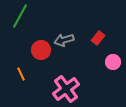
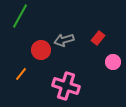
orange line: rotated 64 degrees clockwise
pink cross: moved 3 px up; rotated 36 degrees counterclockwise
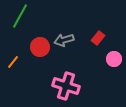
red circle: moved 1 px left, 3 px up
pink circle: moved 1 px right, 3 px up
orange line: moved 8 px left, 12 px up
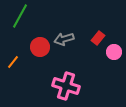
gray arrow: moved 1 px up
pink circle: moved 7 px up
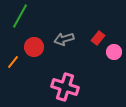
red circle: moved 6 px left
pink cross: moved 1 px left, 1 px down
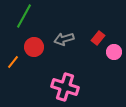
green line: moved 4 px right
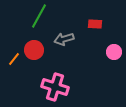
green line: moved 15 px right
red rectangle: moved 3 px left, 14 px up; rotated 56 degrees clockwise
red circle: moved 3 px down
orange line: moved 1 px right, 3 px up
pink cross: moved 10 px left
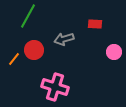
green line: moved 11 px left
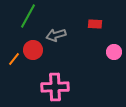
gray arrow: moved 8 px left, 4 px up
red circle: moved 1 px left
pink cross: rotated 20 degrees counterclockwise
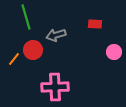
green line: moved 2 px left, 1 px down; rotated 45 degrees counterclockwise
